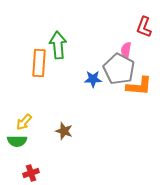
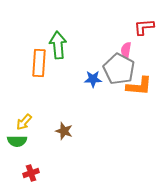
red L-shape: rotated 65 degrees clockwise
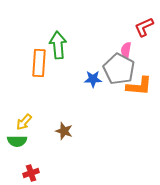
red L-shape: rotated 20 degrees counterclockwise
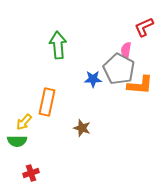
orange rectangle: moved 8 px right, 39 px down; rotated 8 degrees clockwise
orange L-shape: moved 1 px right, 1 px up
brown star: moved 18 px right, 3 px up
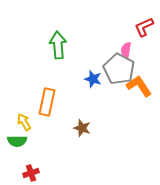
blue star: rotated 18 degrees clockwise
orange L-shape: moved 1 px left, 1 px down; rotated 128 degrees counterclockwise
yellow arrow: rotated 108 degrees clockwise
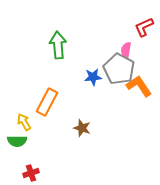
blue star: moved 2 px up; rotated 24 degrees counterclockwise
orange rectangle: rotated 16 degrees clockwise
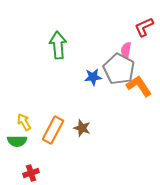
orange rectangle: moved 6 px right, 28 px down
